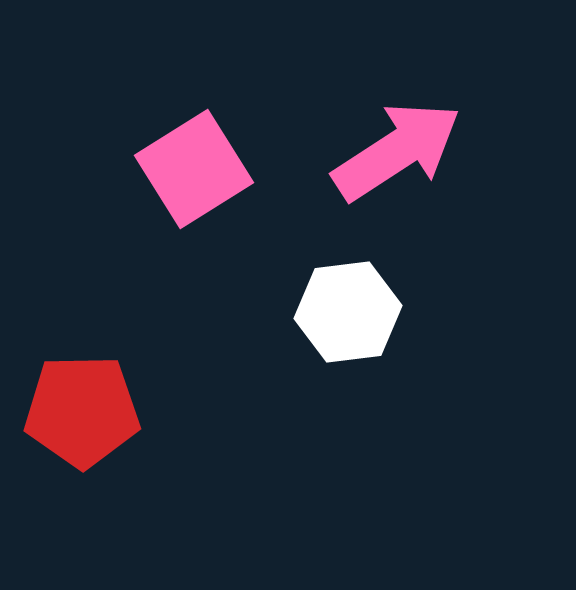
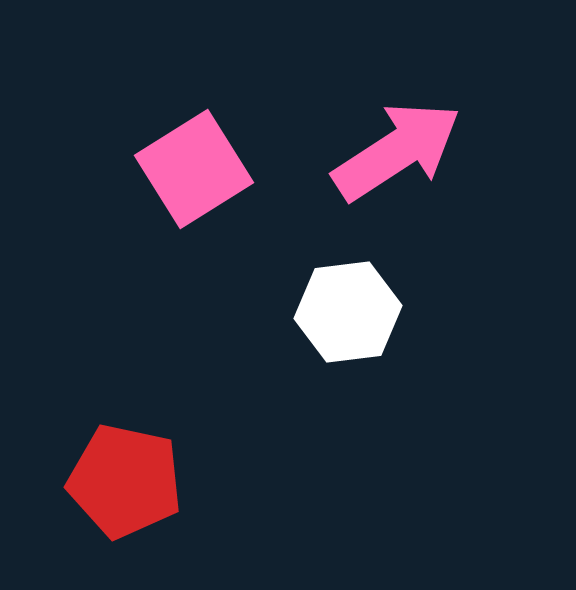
red pentagon: moved 43 px right, 70 px down; rotated 13 degrees clockwise
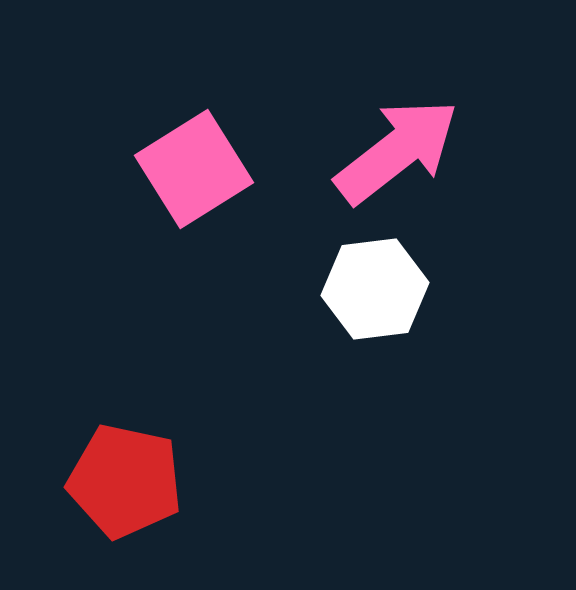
pink arrow: rotated 5 degrees counterclockwise
white hexagon: moved 27 px right, 23 px up
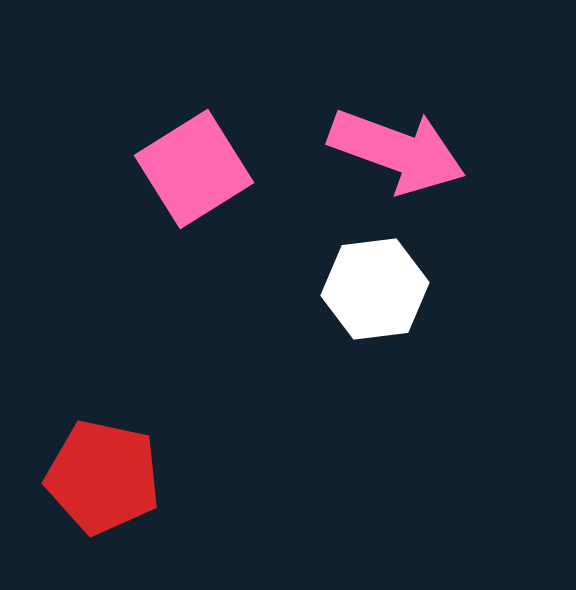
pink arrow: rotated 58 degrees clockwise
red pentagon: moved 22 px left, 4 px up
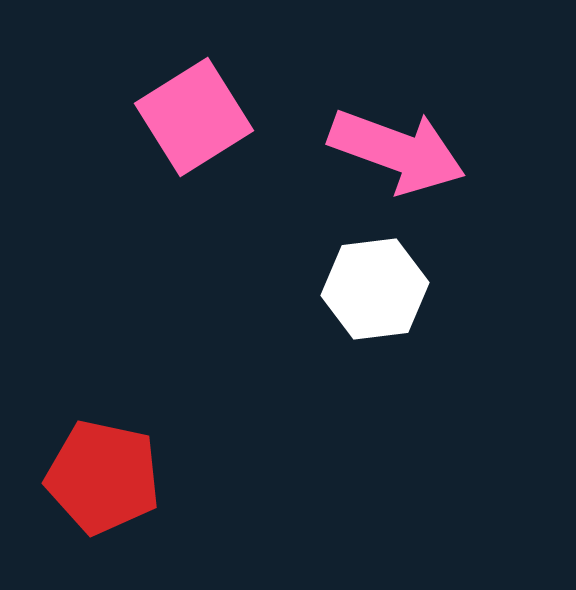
pink square: moved 52 px up
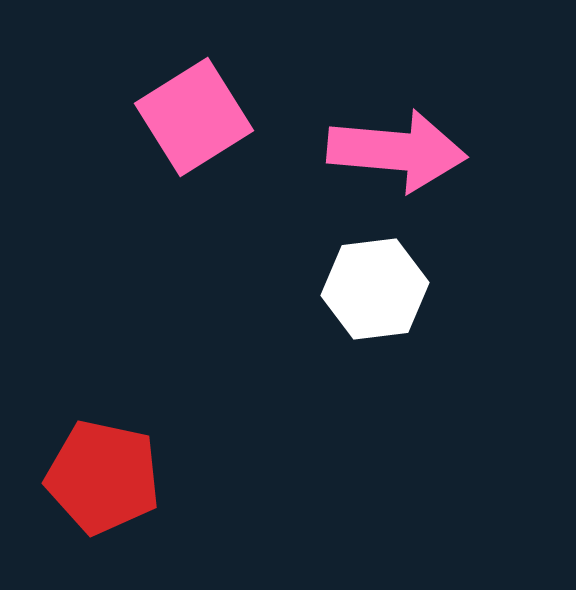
pink arrow: rotated 15 degrees counterclockwise
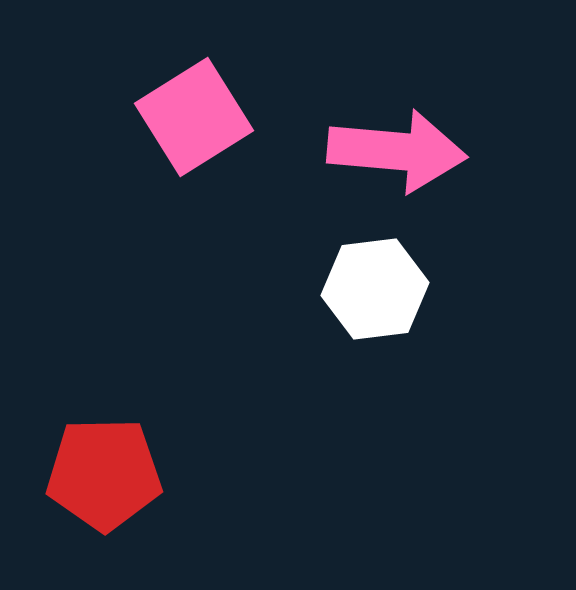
red pentagon: moved 1 px right, 3 px up; rotated 13 degrees counterclockwise
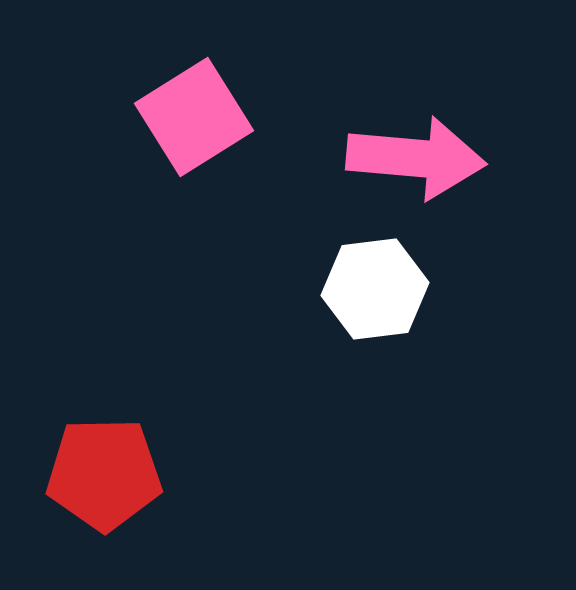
pink arrow: moved 19 px right, 7 px down
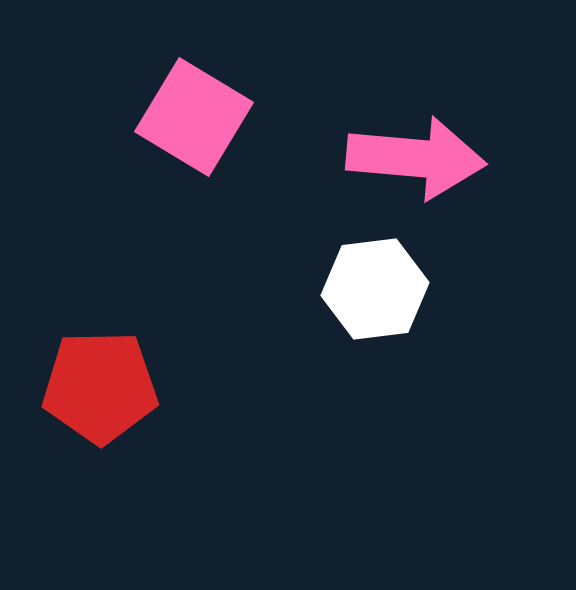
pink square: rotated 27 degrees counterclockwise
red pentagon: moved 4 px left, 87 px up
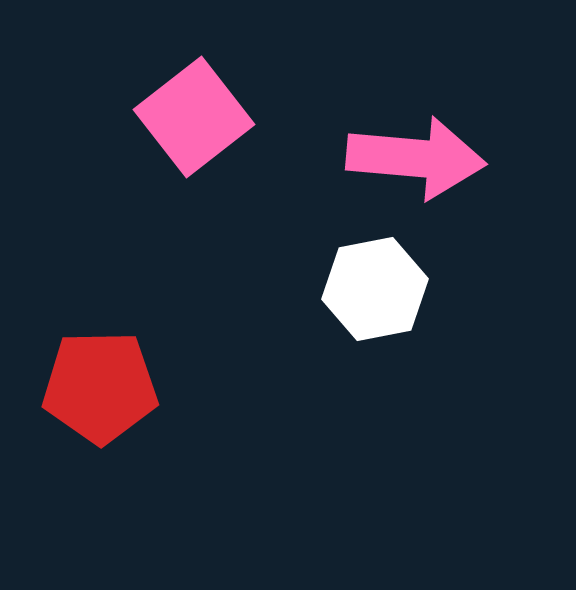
pink square: rotated 21 degrees clockwise
white hexagon: rotated 4 degrees counterclockwise
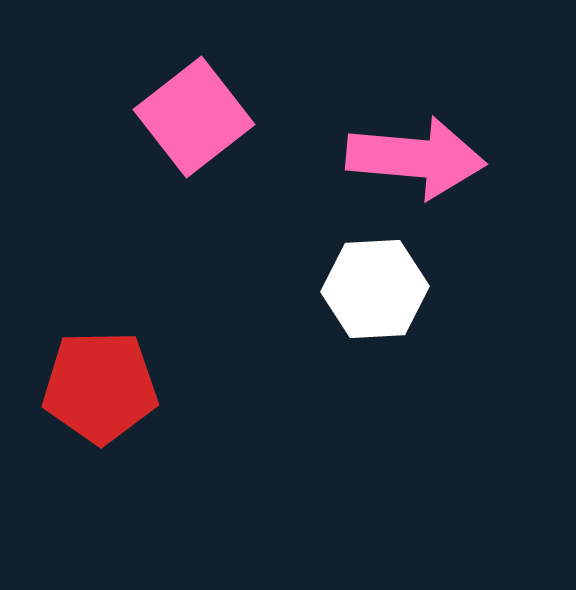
white hexagon: rotated 8 degrees clockwise
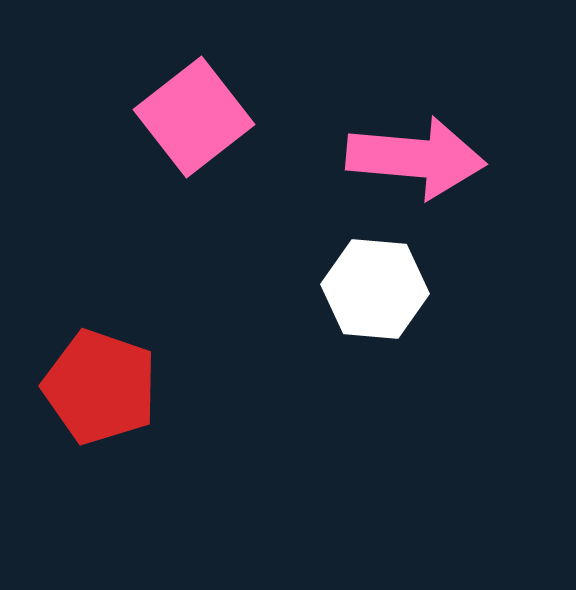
white hexagon: rotated 8 degrees clockwise
red pentagon: rotated 20 degrees clockwise
